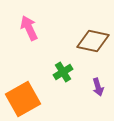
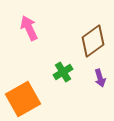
brown diamond: rotated 48 degrees counterclockwise
purple arrow: moved 2 px right, 9 px up
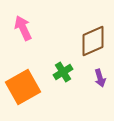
pink arrow: moved 6 px left
brown diamond: rotated 12 degrees clockwise
orange square: moved 12 px up
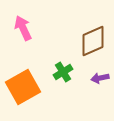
purple arrow: rotated 96 degrees clockwise
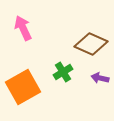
brown diamond: moved 2 px left, 3 px down; rotated 48 degrees clockwise
purple arrow: rotated 24 degrees clockwise
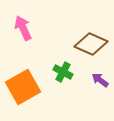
green cross: rotated 30 degrees counterclockwise
purple arrow: moved 2 px down; rotated 24 degrees clockwise
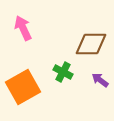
brown diamond: rotated 24 degrees counterclockwise
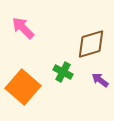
pink arrow: rotated 20 degrees counterclockwise
brown diamond: rotated 16 degrees counterclockwise
orange square: rotated 20 degrees counterclockwise
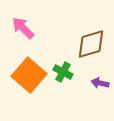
purple arrow: moved 3 px down; rotated 24 degrees counterclockwise
orange square: moved 6 px right, 12 px up
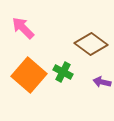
brown diamond: rotated 52 degrees clockwise
purple arrow: moved 2 px right, 1 px up
